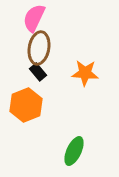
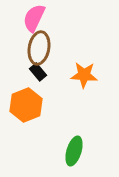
orange star: moved 1 px left, 2 px down
green ellipse: rotated 8 degrees counterclockwise
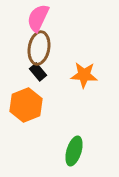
pink semicircle: moved 4 px right
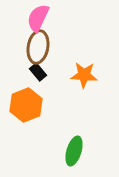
brown ellipse: moved 1 px left, 1 px up
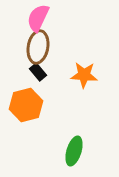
orange hexagon: rotated 8 degrees clockwise
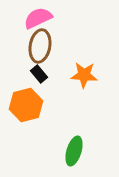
pink semicircle: rotated 40 degrees clockwise
brown ellipse: moved 2 px right, 1 px up
black rectangle: moved 1 px right, 2 px down
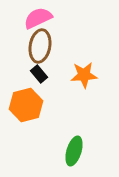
orange star: rotated 8 degrees counterclockwise
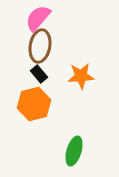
pink semicircle: rotated 24 degrees counterclockwise
orange star: moved 3 px left, 1 px down
orange hexagon: moved 8 px right, 1 px up
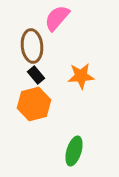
pink semicircle: moved 19 px right
brown ellipse: moved 8 px left; rotated 16 degrees counterclockwise
black rectangle: moved 3 px left, 1 px down
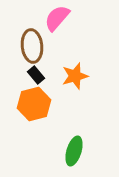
orange star: moved 6 px left; rotated 12 degrees counterclockwise
